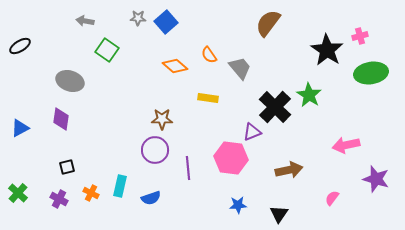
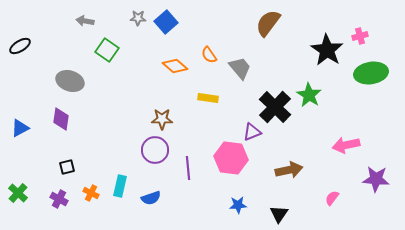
purple star: rotated 12 degrees counterclockwise
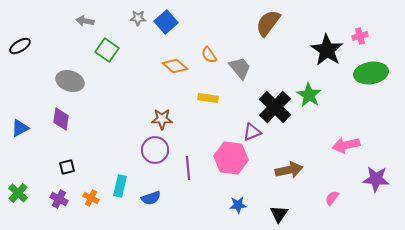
orange cross: moved 5 px down
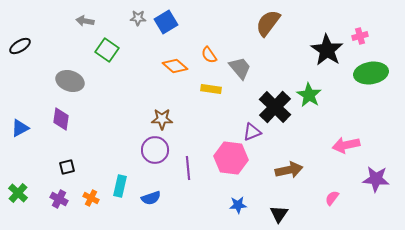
blue square: rotated 10 degrees clockwise
yellow rectangle: moved 3 px right, 9 px up
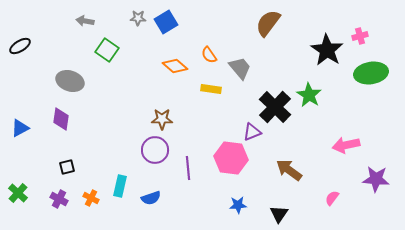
brown arrow: rotated 132 degrees counterclockwise
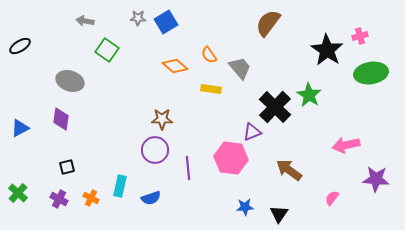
blue star: moved 7 px right, 2 px down
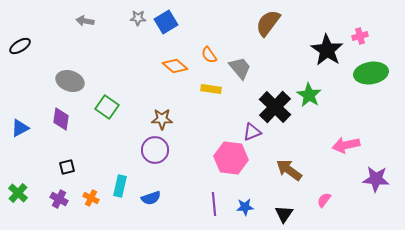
green square: moved 57 px down
purple line: moved 26 px right, 36 px down
pink semicircle: moved 8 px left, 2 px down
black triangle: moved 5 px right
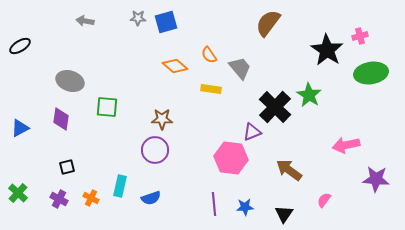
blue square: rotated 15 degrees clockwise
green square: rotated 30 degrees counterclockwise
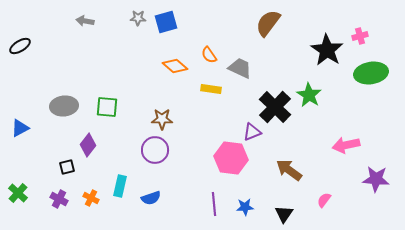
gray trapezoid: rotated 25 degrees counterclockwise
gray ellipse: moved 6 px left, 25 px down; rotated 24 degrees counterclockwise
purple diamond: moved 27 px right, 26 px down; rotated 30 degrees clockwise
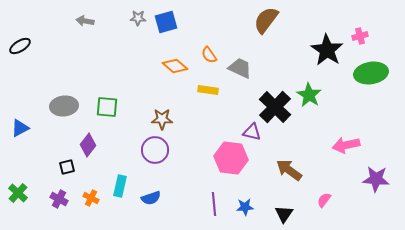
brown semicircle: moved 2 px left, 3 px up
yellow rectangle: moved 3 px left, 1 px down
purple triangle: rotated 36 degrees clockwise
